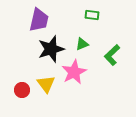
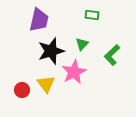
green triangle: rotated 24 degrees counterclockwise
black star: moved 2 px down
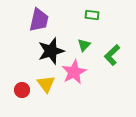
green triangle: moved 2 px right, 1 px down
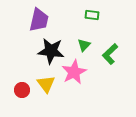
black star: rotated 24 degrees clockwise
green L-shape: moved 2 px left, 1 px up
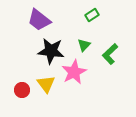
green rectangle: rotated 40 degrees counterclockwise
purple trapezoid: rotated 115 degrees clockwise
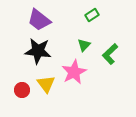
black star: moved 13 px left
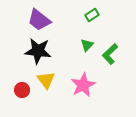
green triangle: moved 3 px right
pink star: moved 9 px right, 13 px down
yellow triangle: moved 4 px up
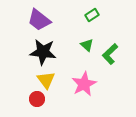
green triangle: rotated 32 degrees counterclockwise
black star: moved 5 px right, 1 px down
pink star: moved 1 px right, 1 px up
red circle: moved 15 px right, 9 px down
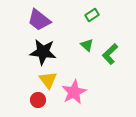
yellow triangle: moved 2 px right
pink star: moved 10 px left, 8 px down
red circle: moved 1 px right, 1 px down
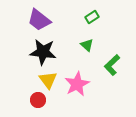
green rectangle: moved 2 px down
green L-shape: moved 2 px right, 11 px down
pink star: moved 3 px right, 8 px up
